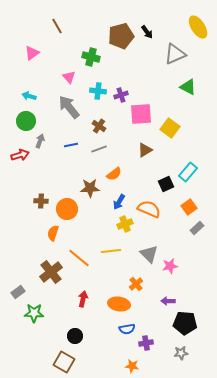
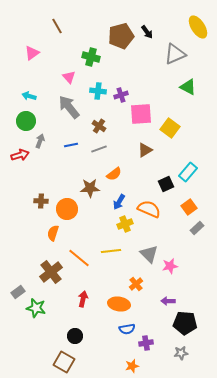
green star at (34, 313): moved 2 px right, 5 px up; rotated 12 degrees clockwise
orange star at (132, 366): rotated 24 degrees counterclockwise
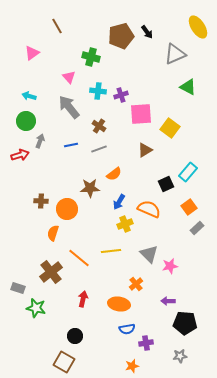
gray rectangle at (18, 292): moved 4 px up; rotated 56 degrees clockwise
gray star at (181, 353): moved 1 px left, 3 px down
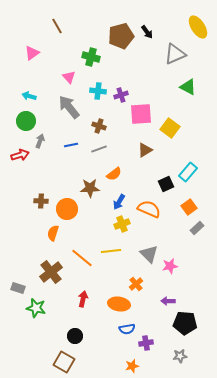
brown cross at (99, 126): rotated 16 degrees counterclockwise
yellow cross at (125, 224): moved 3 px left
orange line at (79, 258): moved 3 px right
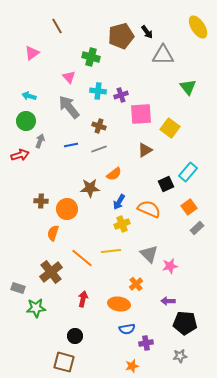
gray triangle at (175, 54): moved 12 px left, 1 px down; rotated 25 degrees clockwise
green triangle at (188, 87): rotated 24 degrees clockwise
green star at (36, 308): rotated 18 degrees counterclockwise
brown square at (64, 362): rotated 15 degrees counterclockwise
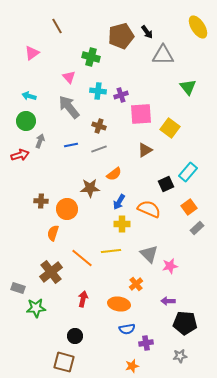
yellow cross at (122, 224): rotated 21 degrees clockwise
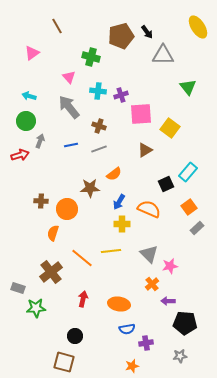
orange cross at (136, 284): moved 16 px right
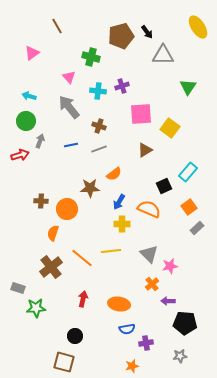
green triangle at (188, 87): rotated 12 degrees clockwise
purple cross at (121, 95): moved 1 px right, 9 px up
black square at (166, 184): moved 2 px left, 2 px down
brown cross at (51, 272): moved 5 px up
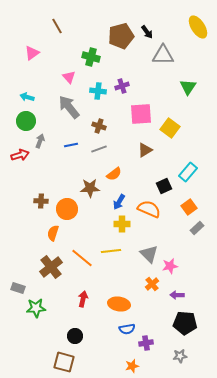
cyan arrow at (29, 96): moved 2 px left, 1 px down
purple arrow at (168, 301): moved 9 px right, 6 px up
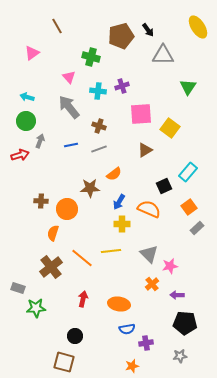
black arrow at (147, 32): moved 1 px right, 2 px up
